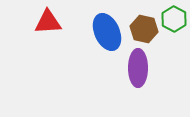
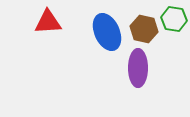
green hexagon: rotated 20 degrees counterclockwise
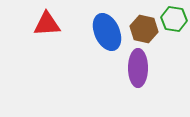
red triangle: moved 1 px left, 2 px down
